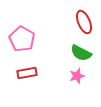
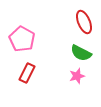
red rectangle: rotated 54 degrees counterclockwise
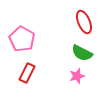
green semicircle: moved 1 px right
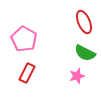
pink pentagon: moved 2 px right
green semicircle: moved 3 px right
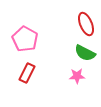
red ellipse: moved 2 px right, 2 px down
pink pentagon: moved 1 px right
pink star: rotated 14 degrees clockwise
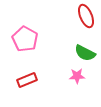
red ellipse: moved 8 px up
red rectangle: moved 7 px down; rotated 42 degrees clockwise
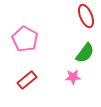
green semicircle: rotated 80 degrees counterclockwise
pink star: moved 4 px left, 1 px down
red rectangle: rotated 18 degrees counterclockwise
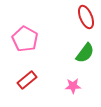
red ellipse: moved 1 px down
pink star: moved 9 px down
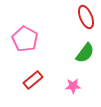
red rectangle: moved 6 px right
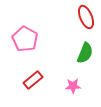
green semicircle: rotated 15 degrees counterclockwise
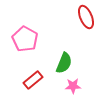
green semicircle: moved 21 px left, 10 px down
